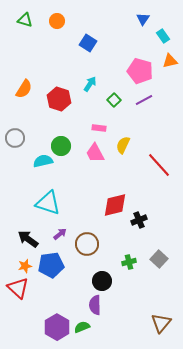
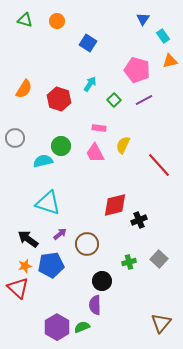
pink pentagon: moved 3 px left, 1 px up
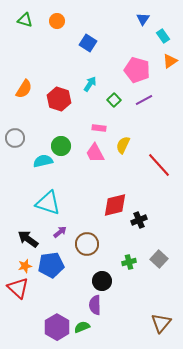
orange triangle: rotated 21 degrees counterclockwise
purple arrow: moved 2 px up
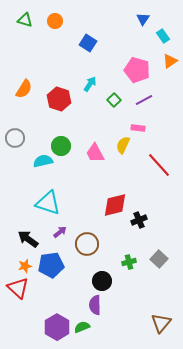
orange circle: moved 2 px left
pink rectangle: moved 39 px right
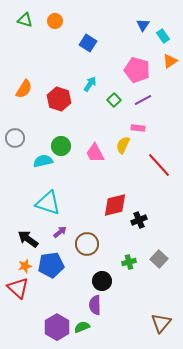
blue triangle: moved 6 px down
purple line: moved 1 px left
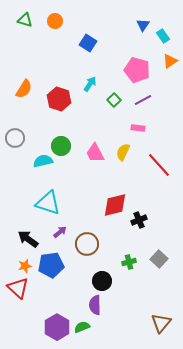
yellow semicircle: moved 7 px down
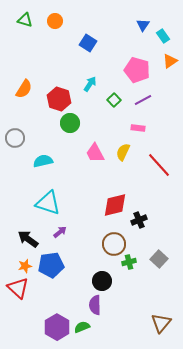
green circle: moved 9 px right, 23 px up
brown circle: moved 27 px right
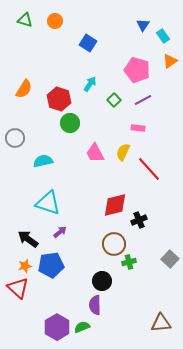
red line: moved 10 px left, 4 px down
gray square: moved 11 px right
brown triangle: rotated 45 degrees clockwise
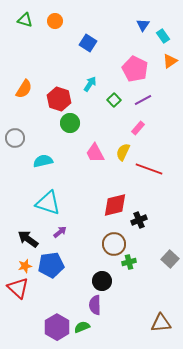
pink pentagon: moved 2 px left, 1 px up; rotated 10 degrees clockwise
pink rectangle: rotated 56 degrees counterclockwise
red line: rotated 28 degrees counterclockwise
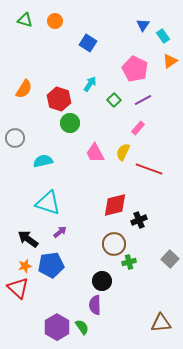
green semicircle: rotated 77 degrees clockwise
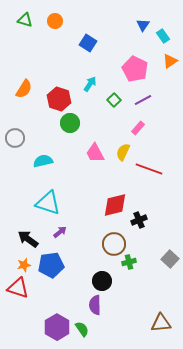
orange star: moved 1 px left, 1 px up
red triangle: rotated 25 degrees counterclockwise
green semicircle: moved 2 px down
